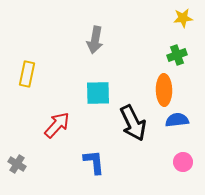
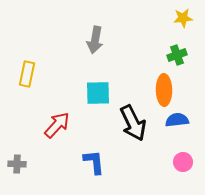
gray cross: rotated 30 degrees counterclockwise
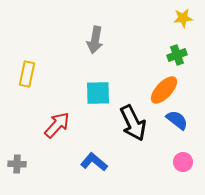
orange ellipse: rotated 44 degrees clockwise
blue semicircle: rotated 45 degrees clockwise
blue L-shape: rotated 44 degrees counterclockwise
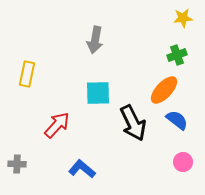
blue L-shape: moved 12 px left, 7 px down
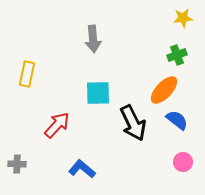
gray arrow: moved 2 px left, 1 px up; rotated 16 degrees counterclockwise
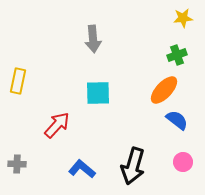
yellow rectangle: moved 9 px left, 7 px down
black arrow: moved 43 px down; rotated 42 degrees clockwise
